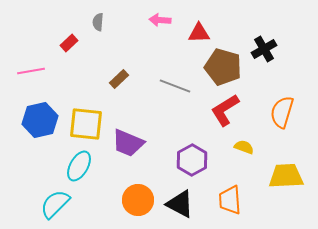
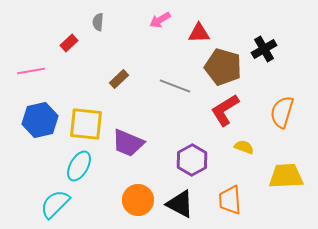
pink arrow: rotated 35 degrees counterclockwise
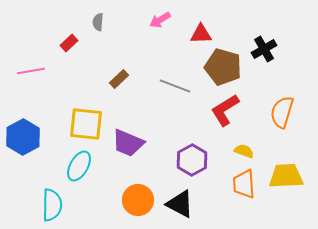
red triangle: moved 2 px right, 1 px down
blue hexagon: moved 17 px left, 17 px down; rotated 16 degrees counterclockwise
yellow semicircle: moved 4 px down
orange trapezoid: moved 14 px right, 16 px up
cyan semicircle: moved 3 px left, 1 px down; rotated 136 degrees clockwise
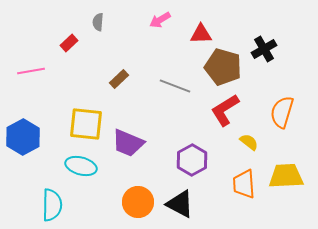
yellow semicircle: moved 5 px right, 9 px up; rotated 18 degrees clockwise
cyan ellipse: moved 2 px right; rotated 76 degrees clockwise
orange circle: moved 2 px down
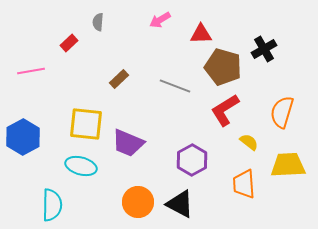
yellow trapezoid: moved 2 px right, 11 px up
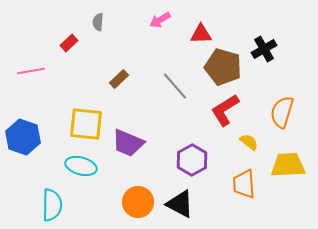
gray line: rotated 28 degrees clockwise
blue hexagon: rotated 12 degrees counterclockwise
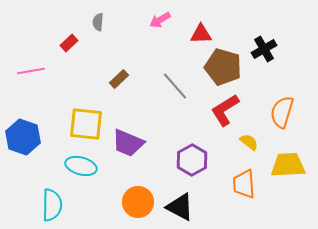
black triangle: moved 3 px down
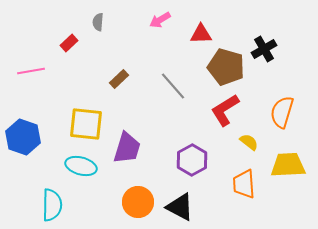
brown pentagon: moved 3 px right
gray line: moved 2 px left
purple trapezoid: moved 1 px left, 5 px down; rotated 96 degrees counterclockwise
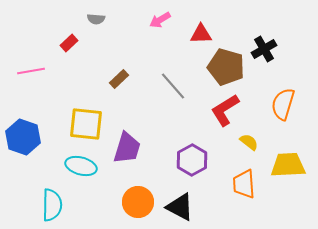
gray semicircle: moved 2 px left, 3 px up; rotated 90 degrees counterclockwise
orange semicircle: moved 1 px right, 8 px up
